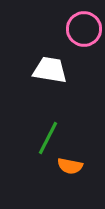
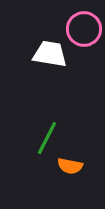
white trapezoid: moved 16 px up
green line: moved 1 px left
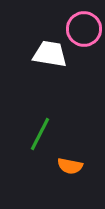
green line: moved 7 px left, 4 px up
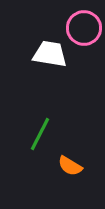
pink circle: moved 1 px up
orange semicircle: rotated 20 degrees clockwise
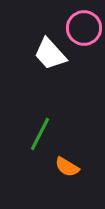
white trapezoid: rotated 141 degrees counterclockwise
orange semicircle: moved 3 px left, 1 px down
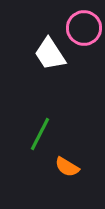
white trapezoid: rotated 9 degrees clockwise
